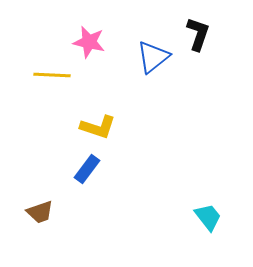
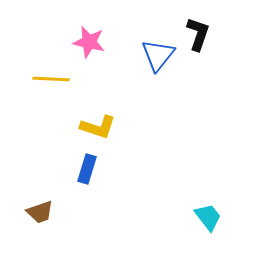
blue triangle: moved 5 px right, 2 px up; rotated 12 degrees counterclockwise
yellow line: moved 1 px left, 4 px down
blue rectangle: rotated 20 degrees counterclockwise
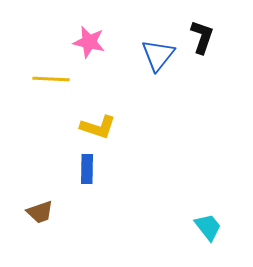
black L-shape: moved 4 px right, 3 px down
blue rectangle: rotated 16 degrees counterclockwise
cyan trapezoid: moved 10 px down
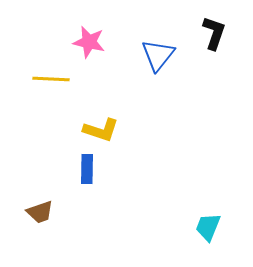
black L-shape: moved 12 px right, 4 px up
yellow L-shape: moved 3 px right, 3 px down
cyan trapezoid: rotated 120 degrees counterclockwise
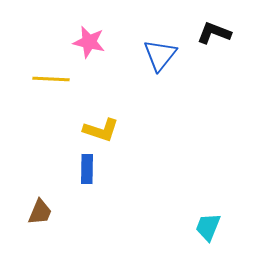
black L-shape: rotated 88 degrees counterclockwise
blue triangle: moved 2 px right
brown trapezoid: rotated 48 degrees counterclockwise
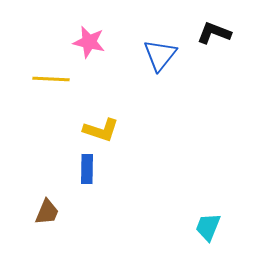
brown trapezoid: moved 7 px right
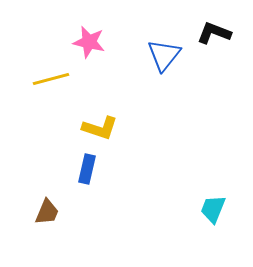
blue triangle: moved 4 px right
yellow line: rotated 18 degrees counterclockwise
yellow L-shape: moved 1 px left, 2 px up
blue rectangle: rotated 12 degrees clockwise
cyan trapezoid: moved 5 px right, 18 px up
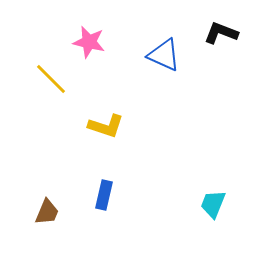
black L-shape: moved 7 px right
blue triangle: rotated 45 degrees counterclockwise
yellow line: rotated 60 degrees clockwise
yellow L-shape: moved 6 px right, 2 px up
blue rectangle: moved 17 px right, 26 px down
cyan trapezoid: moved 5 px up
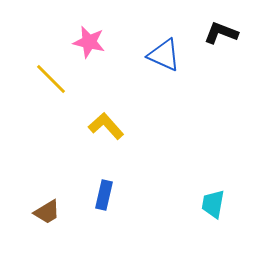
yellow L-shape: rotated 150 degrees counterclockwise
cyan trapezoid: rotated 12 degrees counterclockwise
brown trapezoid: rotated 36 degrees clockwise
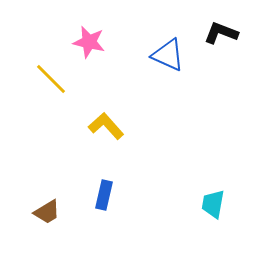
blue triangle: moved 4 px right
